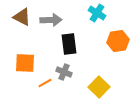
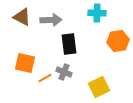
cyan cross: rotated 30 degrees counterclockwise
orange square: rotated 10 degrees clockwise
orange line: moved 5 px up
yellow square: rotated 20 degrees clockwise
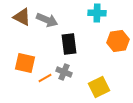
gray arrow: moved 4 px left; rotated 25 degrees clockwise
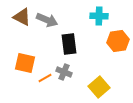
cyan cross: moved 2 px right, 3 px down
yellow square: rotated 15 degrees counterclockwise
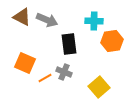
cyan cross: moved 5 px left, 5 px down
orange hexagon: moved 6 px left
orange square: rotated 10 degrees clockwise
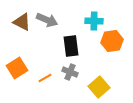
brown triangle: moved 5 px down
black rectangle: moved 2 px right, 2 px down
orange square: moved 8 px left, 5 px down; rotated 35 degrees clockwise
gray cross: moved 6 px right
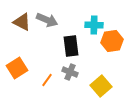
cyan cross: moved 4 px down
orange line: moved 2 px right, 2 px down; rotated 24 degrees counterclockwise
yellow square: moved 2 px right, 1 px up
